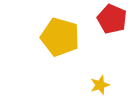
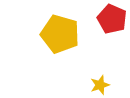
yellow pentagon: moved 3 px up
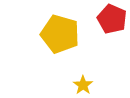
yellow star: moved 17 px left; rotated 18 degrees counterclockwise
